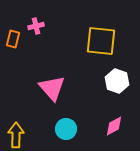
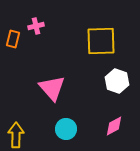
yellow square: rotated 8 degrees counterclockwise
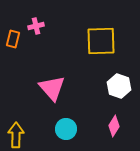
white hexagon: moved 2 px right, 5 px down
pink diamond: rotated 30 degrees counterclockwise
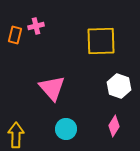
orange rectangle: moved 2 px right, 4 px up
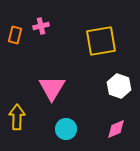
pink cross: moved 5 px right
yellow square: rotated 8 degrees counterclockwise
pink triangle: rotated 12 degrees clockwise
pink diamond: moved 2 px right, 3 px down; rotated 35 degrees clockwise
yellow arrow: moved 1 px right, 18 px up
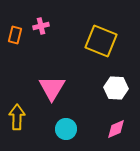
yellow square: rotated 32 degrees clockwise
white hexagon: moved 3 px left, 2 px down; rotated 15 degrees counterclockwise
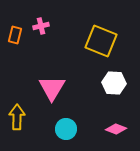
white hexagon: moved 2 px left, 5 px up
pink diamond: rotated 45 degrees clockwise
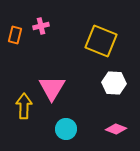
yellow arrow: moved 7 px right, 11 px up
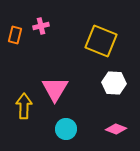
pink triangle: moved 3 px right, 1 px down
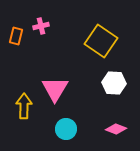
orange rectangle: moved 1 px right, 1 px down
yellow square: rotated 12 degrees clockwise
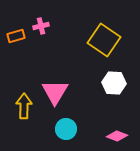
orange rectangle: rotated 60 degrees clockwise
yellow square: moved 3 px right, 1 px up
pink triangle: moved 3 px down
pink diamond: moved 1 px right, 7 px down
